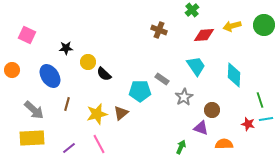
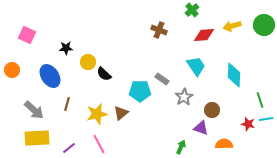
yellow rectangle: moved 5 px right
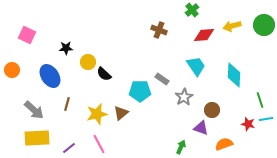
orange semicircle: rotated 18 degrees counterclockwise
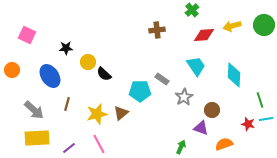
brown cross: moved 2 px left; rotated 28 degrees counterclockwise
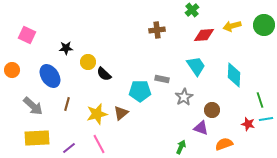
gray rectangle: rotated 24 degrees counterclockwise
gray arrow: moved 1 px left, 4 px up
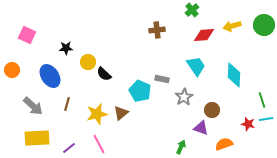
cyan pentagon: rotated 25 degrees clockwise
green line: moved 2 px right
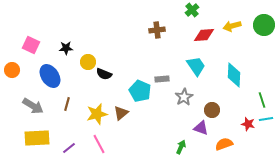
pink square: moved 4 px right, 10 px down
black semicircle: rotated 21 degrees counterclockwise
gray rectangle: rotated 16 degrees counterclockwise
gray arrow: rotated 10 degrees counterclockwise
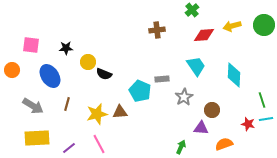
pink square: rotated 18 degrees counterclockwise
brown triangle: moved 1 px left, 1 px up; rotated 35 degrees clockwise
purple triangle: rotated 14 degrees counterclockwise
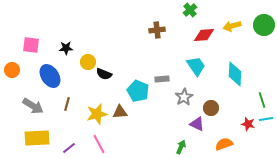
green cross: moved 2 px left
cyan diamond: moved 1 px right, 1 px up
cyan pentagon: moved 2 px left
brown circle: moved 1 px left, 2 px up
purple triangle: moved 4 px left, 4 px up; rotated 21 degrees clockwise
